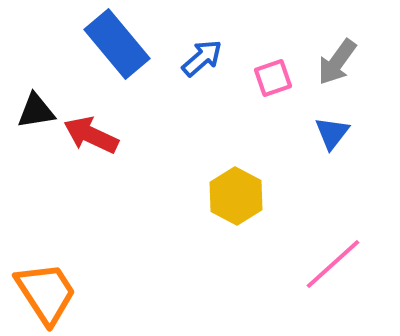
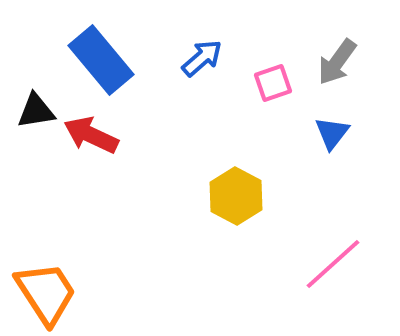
blue rectangle: moved 16 px left, 16 px down
pink square: moved 5 px down
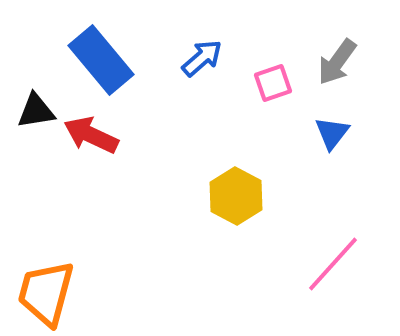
pink line: rotated 6 degrees counterclockwise
orange trapezoid: rotated 132 degrees counterclockwise
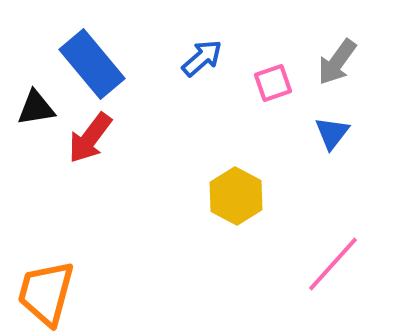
blue rectangle: moved 9 px left, 4 px down
black triangle: moved 3 px up
red arrow: moved 1 px left, 3 px down; rotated 78 degrees counterclockwise
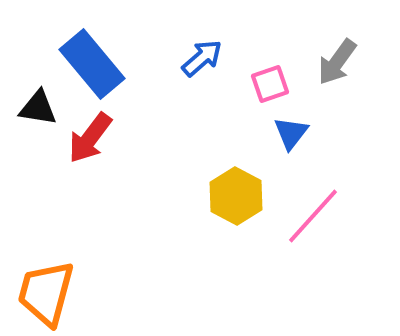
pink square: moved 3 px left, 1 px down
black triangle: moved 2 px right; rotated 18 degrees clockwise
blue triangle: moved 41 px left
pink line: moved 20 px left, 48 px up
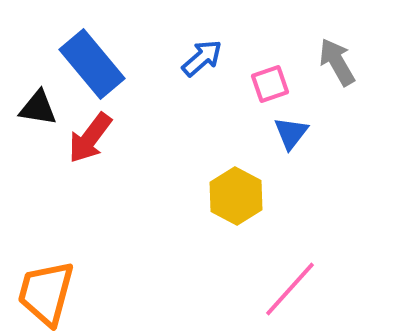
gray arrow: rotated 114 degrees clockwise
pink line: moved 23 px left, 73 px down
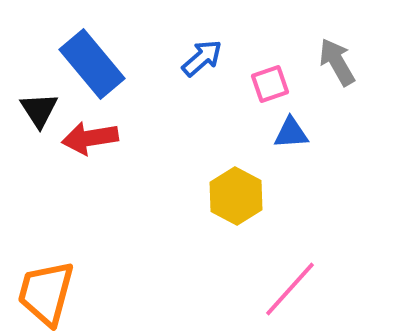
black triangle: moved 1 px right, 2 px down; rotated 48 degrees clockwise
blue triangle: rotated 48 degrees clockwise
red arrow: rotated 44 degrees clockwise
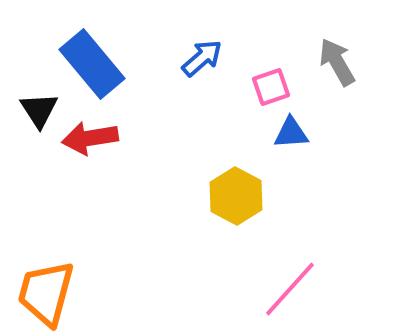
pink square: moved 1 px right, 3 px down
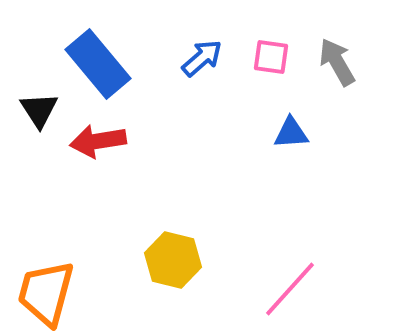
blue rectangle: moved 6 px right
pink square: moved 30 px up; rotated 27 degrees clockwise
red arrow: moved 8 px right, 3 px down
yellow hexagon: moved 63 px left, 64 px down; rotated 14 degrees counterclockwise
